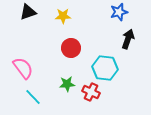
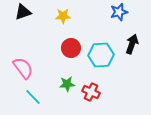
black triangle: moved 5 px left
black arrow: moved 4 px right, 5 px down
cyan hexagon: moved 4 px left, 13 px up; rotated 10 degrees counterclockwise
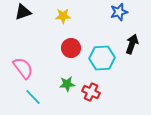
cyan hexagon: moved 1 px right, 3 px down
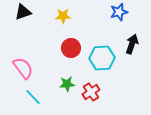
red cross: rotated 30 degrees clockwise
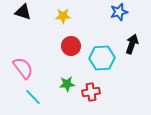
black triangle: rotated 36 degrees clockwise
red circle: moved 2 px up
red cross: rotated 24 degrees clockwise
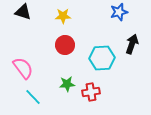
red circle: moved 6 px left, 1 px up
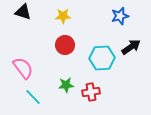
blue star: moved 1 px right, 4 px down
black arrow: moved 1 px left, 3 px down; rotated 36 degrees clockwise
green star: moved 1 px left, 1 px down
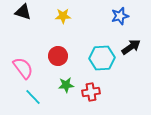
red circle: moved 7 px left, 11 px down
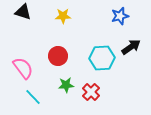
red cross: rotated 36 degrees counterclockwise
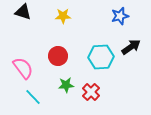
cyan hexagon: moved 1 px left, 1 px up
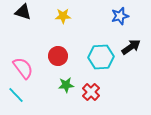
cyan line: moved 17 px left, 2 px up
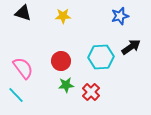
black triangle: moved 1 px down
red circle: moved 3 px right, 5 px down
